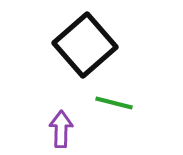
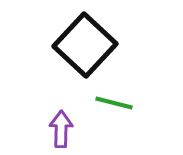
black square: rotated 6 degrees counterclockwise
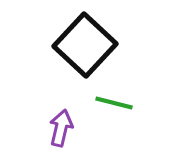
purple arrow: moved 1 px up; rotated 12 degrees clockwise
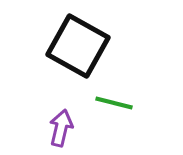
black square: moved 7 px left, 1 px down; rotated 14 degrees counterclockwise
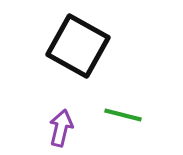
green line: moved 9 px right, 12 px down
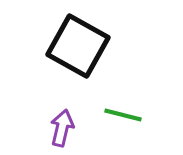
purple arrow: moved 1 px right
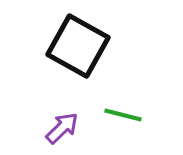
purple arrow: rotated 33 degrees clockwise
